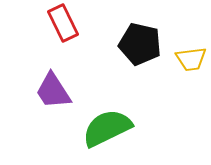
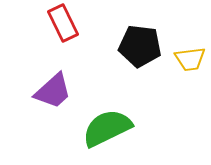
black pentagon: moved 2 px down; rotated 6 degrees counterclockwise
yellow trapezoid: moved 1 px left
purple trapezoid: rotated 99 degrees counterclockwise
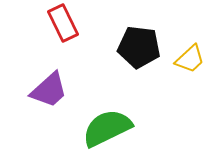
black pentagon: moved 1 px left, 1 px down
yellow trapezoid: rotated 36 degrees counterclockwise
purple trapezoid: moved 4 px left, 1 px up
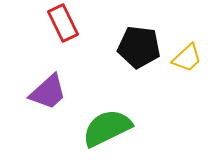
yellow trapezoid: moved 3 px left, 1 px up
purple trapezoid: moved 1 px left, 2 px down
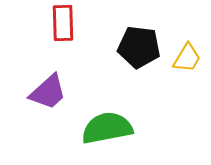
red rectangle: rotated 24 degrees clockwise
yellow trapezoid: rotated 16 degrees counterclockwise
green semicircle: rotated 15 degrees clockwise
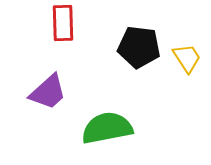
yellow trapezoid: rotated 64 degrees counterclockwise
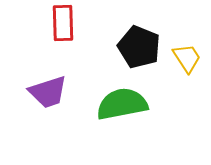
black pentagon: rotated 15 degrees clockwise
purple trapezoid: rotated 24 degrees clockwise
green semicircle: moved 15 px right, 24 px up
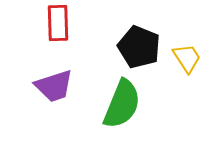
red rectangle: moved 5 px left
purple trapezoid: moved 6 px right, 6 px up
green semicircle: rotated 123 degrees clockwise
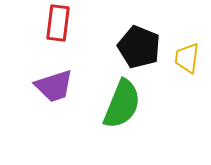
red rectangle: rotated 9 degrees clockwise
yellow trapezoid: rotated 140 degrees counterclockwise
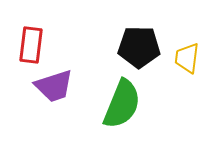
red rectangle: moved 27 px left, 22 px down
black pentagon: rotated 21 degrees counterclockwise
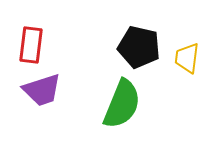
black pentagon: rotated 12 degrees clockwise
purple trapezoid: moved 12 px left, 4 px down
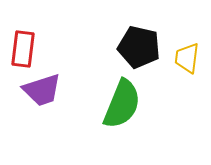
red rectangle: moved 8 px left, 4 px down
